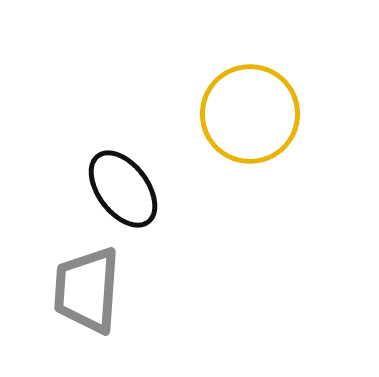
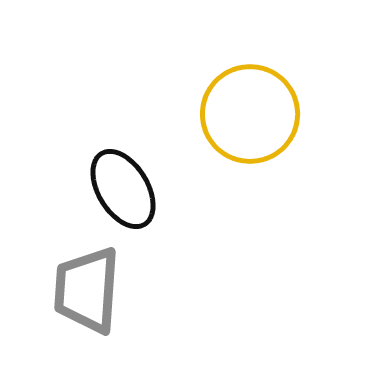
black ellipse: rotated 6 degrees clockwise
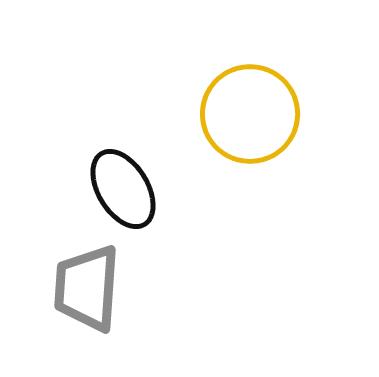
gray trapezoid: moved 2 px up
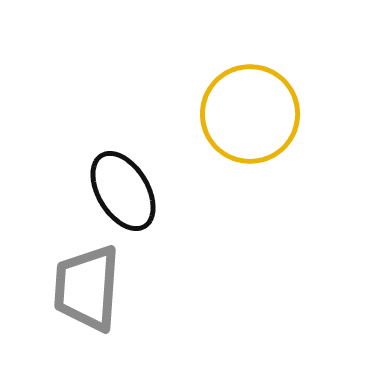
black ellipse: moved 2 px down
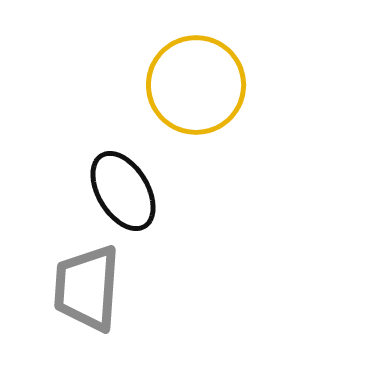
yellow circle: moved 54 px left, 29 px up
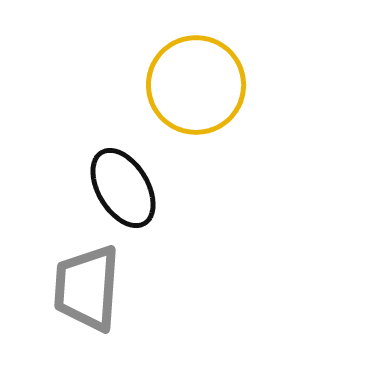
black ellipse: moved 3 px up
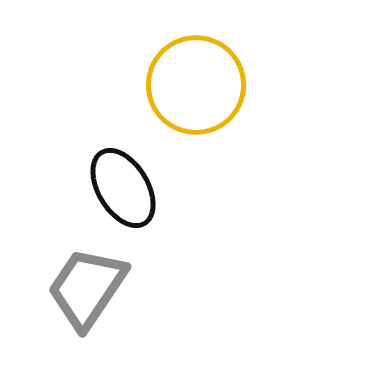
gray trapezoid: rotated 30 degrees clockwise
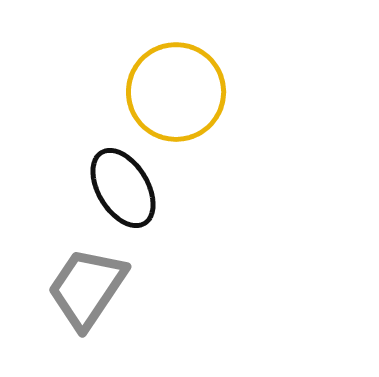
yellow circle: moved 20 px left, 7 px down
